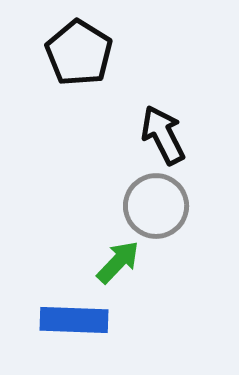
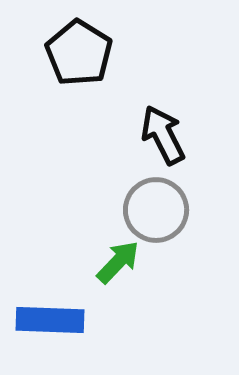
gray circle: moved 4 px down
blue rectangle: moved 24 px left
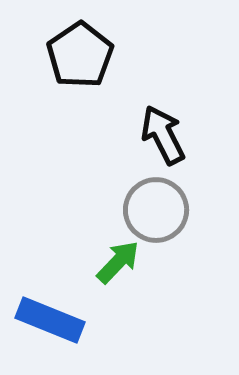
black pentagon: moved 1 px right, 2 px down; rotated 6 degrees clockwise
blue rectangle: rotated 20 degrees clockwise
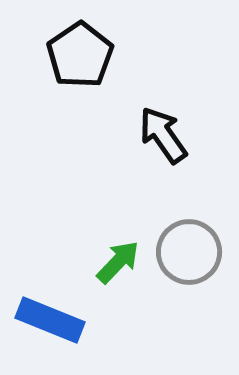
black arrow: rotated 8 degrees counterclockwise
gray circle: moved 33 px right, 42 px down
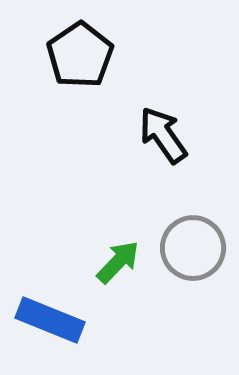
gray circle: moved 4 px right, 4 px up
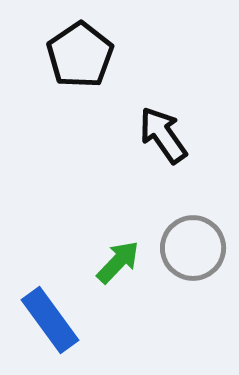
blue rectangle: rotated 32 degrees clockwise
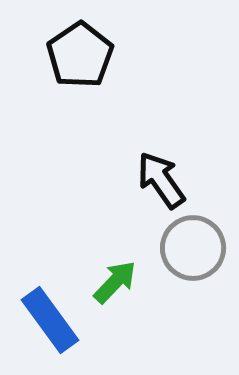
black arrow: moved 2 px left, 45 px down
green arrow: moved 3 px left, 20 px down
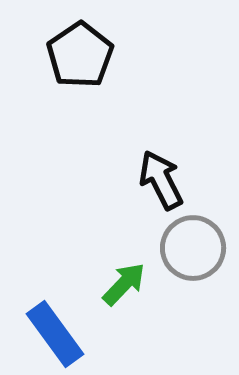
black arrow: rotated 8 degrees clockwise
green arrow: moved 9 px right, 2 px down
blue rectangle: moved 5 px right, 14 px down
